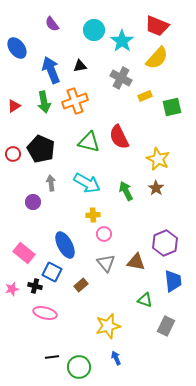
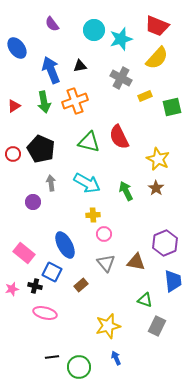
cyan star at (122, 41): moved 1 px left, 2 px up; rotated 20 degrees clockwise
gray rectangle at (166, 326): moved 9 px left
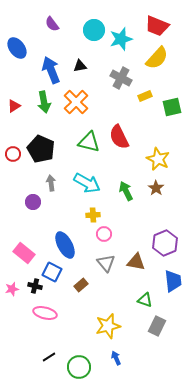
orange cross at (75, 101): moved 1 px right, 1 px down; rotated 25 degrees counterclockwise
black line at (52, 357): moved 3 px left; rotated 24 degrees counterclockwise
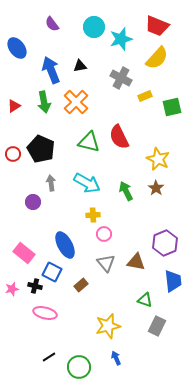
cyan circle at (94, 30): moved 3 px up
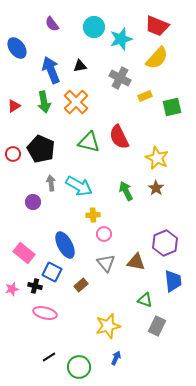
gray cross at (121, 78): moved 1 px left
yellow star at (158, 159): moved 1 px left, 1 px up
cyan arrow at (87, 183): moved 8 px left, 3 px down
blue arrow at (116, 358): rotated 48 degrees clockwise
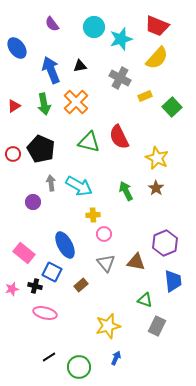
green arrow at (44, 102): moved 2 px down
green square at (172, 107): rotated 30 degrees counterclockwise
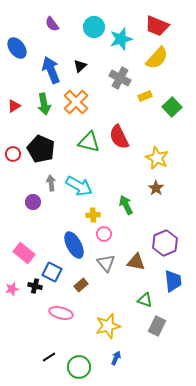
black triangle at (80, 66): rotated 32 degrees counterclockwise
green arrow at (126, 191): moved 14 px down
blue ellipse at (65, 245): moved 9 px right
pink ellipse at (45, 313): moved 16 px right
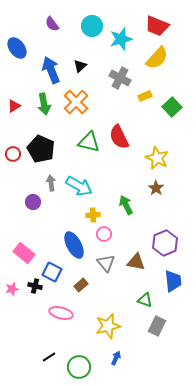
cyan circle at (94, 27): moved 2 px left, 1 px up
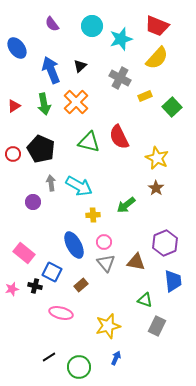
green arrow at (126, 205): rotated 102 degrees counterclockwise
pink circle at (104, 234): moved 8 px down
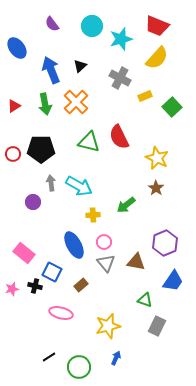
green arrow at (44, 104): moved 1 px right
black pentagon at (41, 149): rotated 24 degrees counterclockwise
blue trapezoid at (173, 281): rotated 40 degrees clockwise
